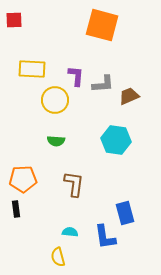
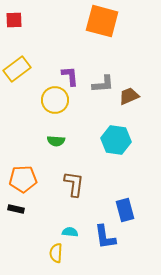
orange square: moved 4 px up
yellow rectangle: moved 15 px left; rotated 40 degrees counterclockwise
purple L-shape: moved 6 px left; rotated 10 degrees counterclockwise
black rectangle: rotated 70 degrees counterclockwise
blue rectangle: moved 3 px up
yellow semicircle: moved 2 px left, 4 px up; rotated 18 degrees clockwise
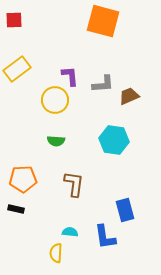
orange square: moved 1 px right
cyan hexagon: moved 2 px left
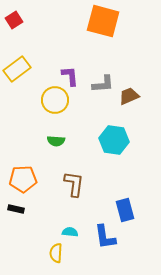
red square: rotated 30 degrees counterclockwise
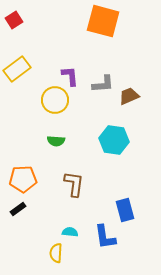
black rectangle: moved 2 px right; rotated 49 degrees counterclockwise
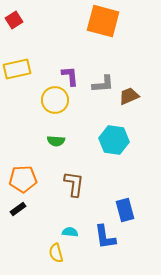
yellow rectangle: rotated 24 degrees clockwise
yellow semicircle: rotated 18 degrees counterclockwise
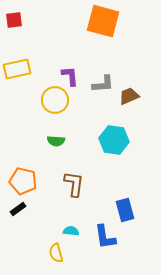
red square: rotated 24 degrees clockwise
orange pentagon: moved 2 px down; rotated 16 degrees clockwise
cyan semicircle: moved 1 px right, 1 px up
